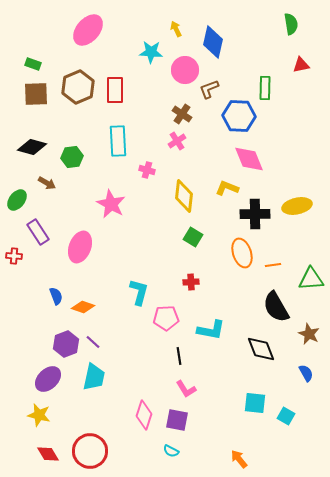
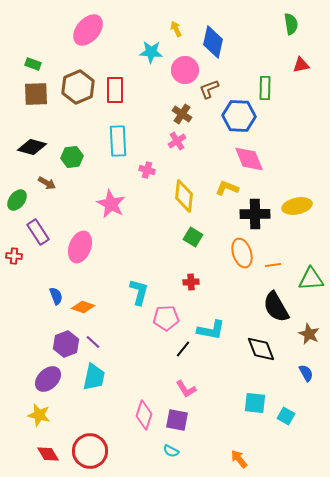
black line at (179, 356): moved 4 px right, 7 px up; rotated 48 degrees clockwise
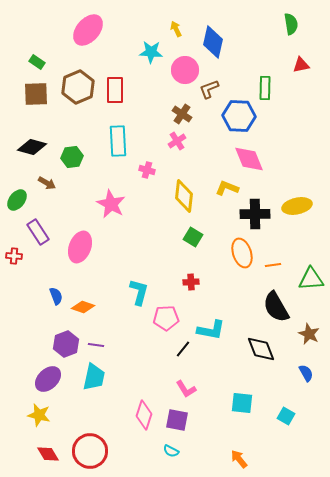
green rectangle at (33, 64): moved 4 px right, 2 px up; rotated 14 degrees clockwise
purple line at (93, 342): moved 3 px right, 3 px down; rotated 35 degrees counterclockwise
cyan square at (255, 403): moved 13 px left
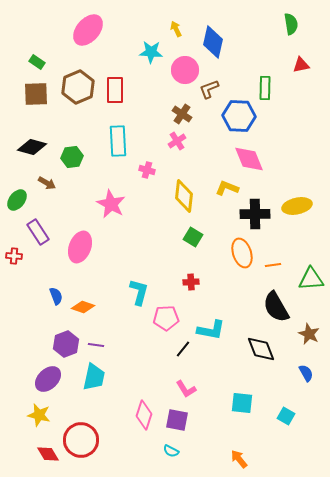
red circle at (90, 451): moved 9 px left, 11 px up
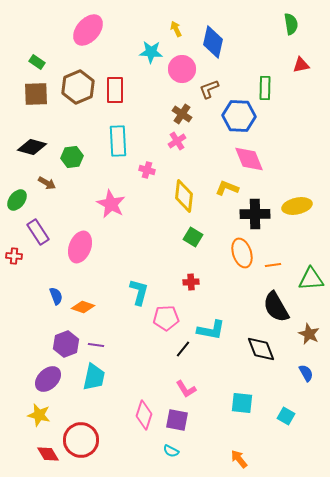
pink circle at (185, 70): moved 3 px left, 1 px up
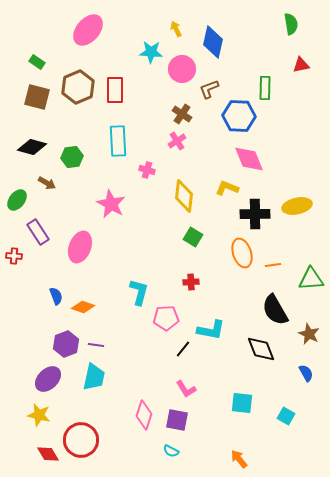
brown square at (36, 94): moved 1 px right, 3 px down; rotated 16 degrees clockwise
black semicircle at (276, 307): moved 1 px left, 3 px down
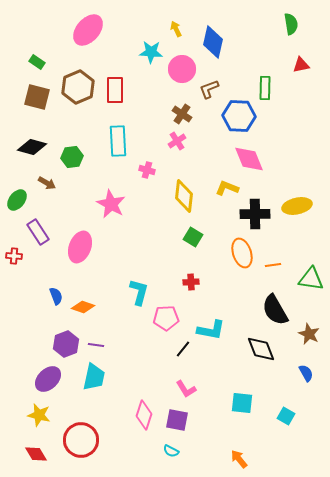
green triangle at (311, 279): rotated 12 degrees clockwise
red diamond at (48, 454): moved 12 px left
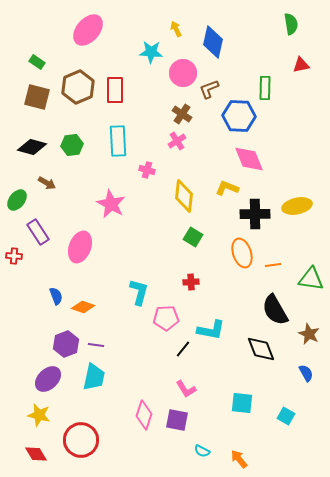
pink circle at (182, 69): moved 1 px right, 4 px down
green hexagon at (72, 157): moved 12 px up
cyan semicircle at (171, 451): moved 31 px right
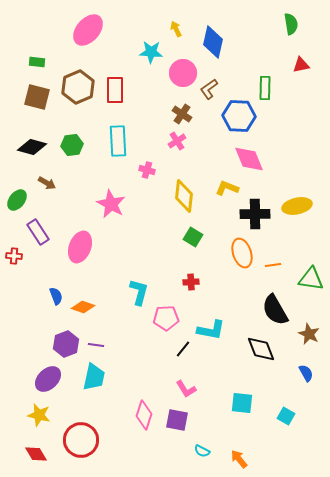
green rectangle at (37, 62): rotated 28 degrees counterclockwise
brown L-shape at (209, 89): rotated 15 degrees counterclockwise
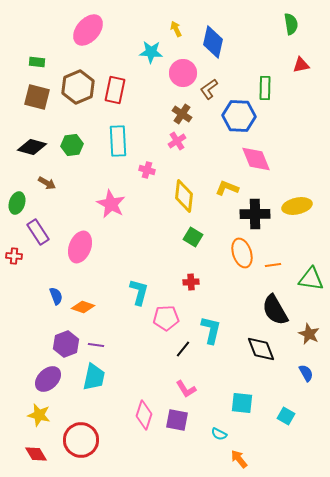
red rectangle at (115, 90): rotated 12 degrees clockwise
pink diamond at (249, 159): moved 7 px right
green ellipse at (17, 200): moved 3 px down; rotated 20 degrees counterclockwise
cyan L-shape at (211, 330): rotated 88 degrees counterclockwise
cyan semicircle at (202, 451): moved 17 px right, 17 px up
